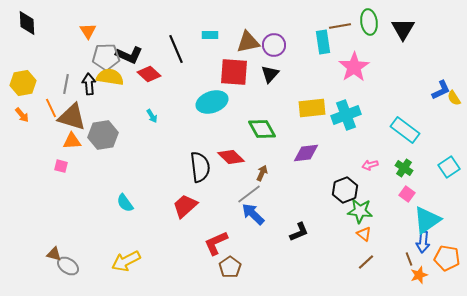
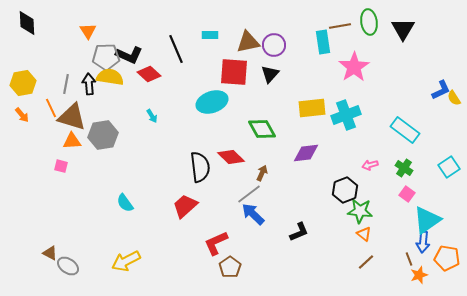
brown triangle at (54, 254): moved 4 px left, 1 px up; rotated 14 degrees clockwise
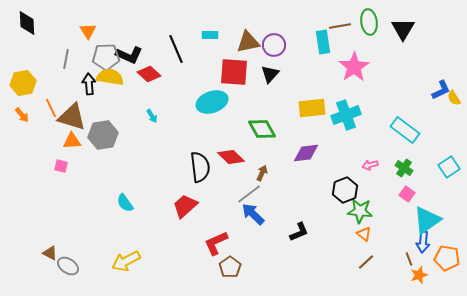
gray line at (66, 84): moved 25 px up
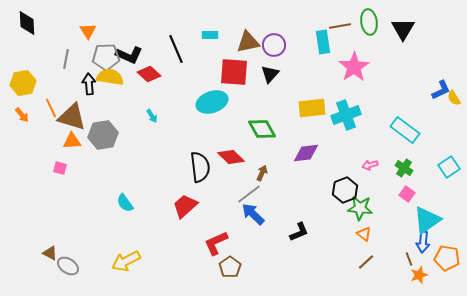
pink square at (61, 166): moved 1 px left, 2 px down
green star at (360, 211): moved 3 px up
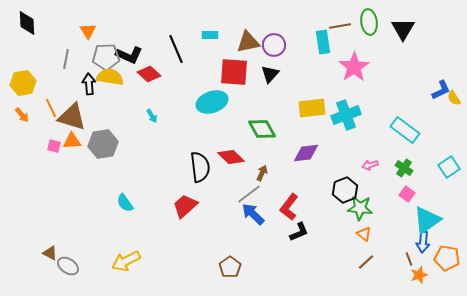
gray hexagon at (103, 135): moved 9 px down
pink square at (60, 168): moved 6 px left, 22 px up
red L-shape at (216, 243): moved 73 px right, 36 px up; rotated 28 degrees counterclockwise
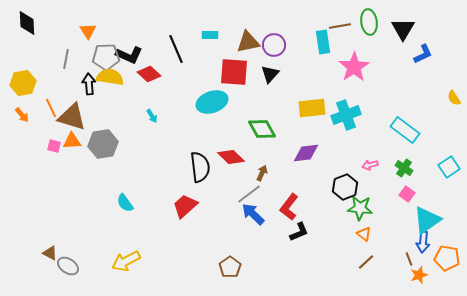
blue L-shape at (441, 90): moved 18 px left, 36 px up
black hexagon at (345, 190): moved 3 px up
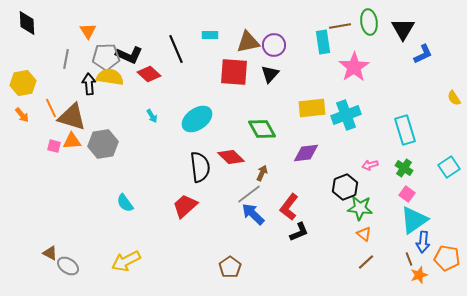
cyan ellipse at (212, 102): moved 15 px left, 17 px down; rotated 16 degrees counterclockwise
cyan rectangle at (405, 130): rotated 36 degrees clockwise
cyan triangle at (427, 220): moved 13 px left
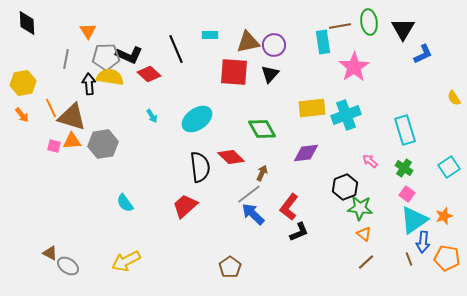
pink arrow at (370, 165): moved 4 px up; rotated 56 degrees clockwise
orange star at (419, 275): moved 25 px right, 59 px up
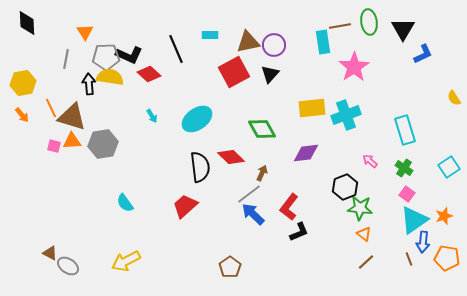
orange triangle at (88, 31): moved 3 px left, 1 px down
red square at (234, 72): rotated 32 degrees counterclockwise
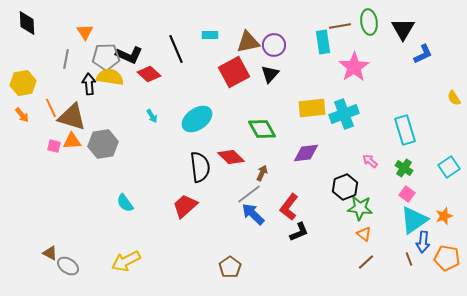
cyan cross at (346, 115): moved 2 px left, 1 px up
